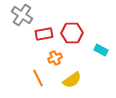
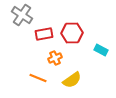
orange line: rotated 42 degrees counterclockwise
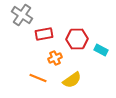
red hexagon: moved 5 px right, 6 px down
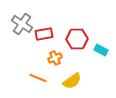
gray cross: moved 9 px down
yellow semicircle: moved 1 px down
